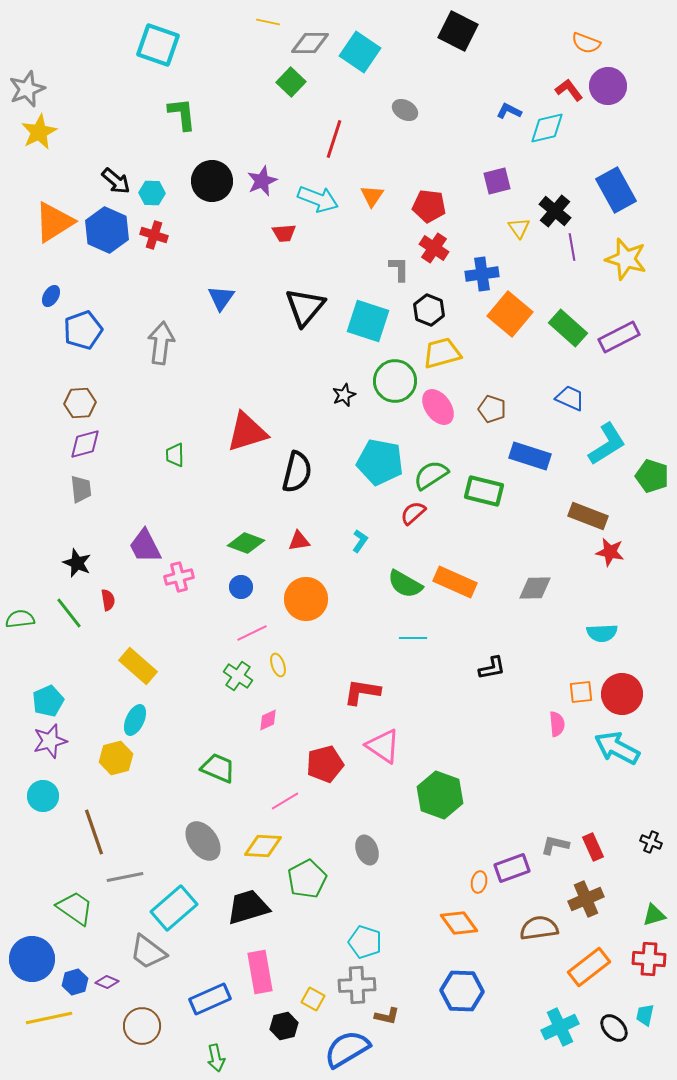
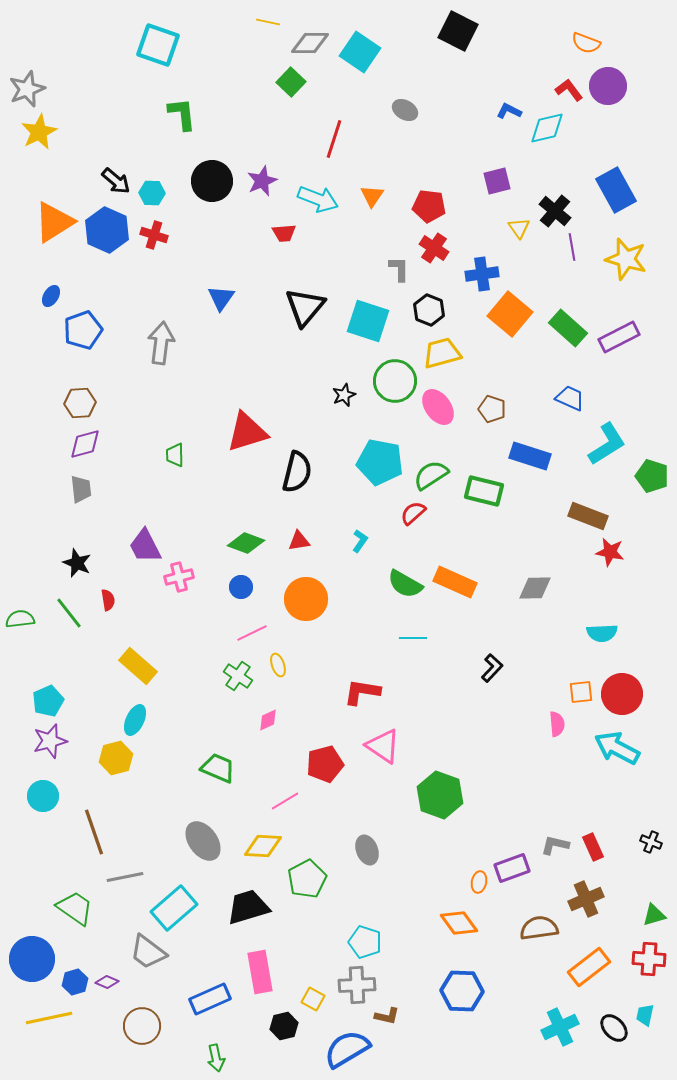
black L-shape at (492, 668): rotated 36 degrees counterclockwise
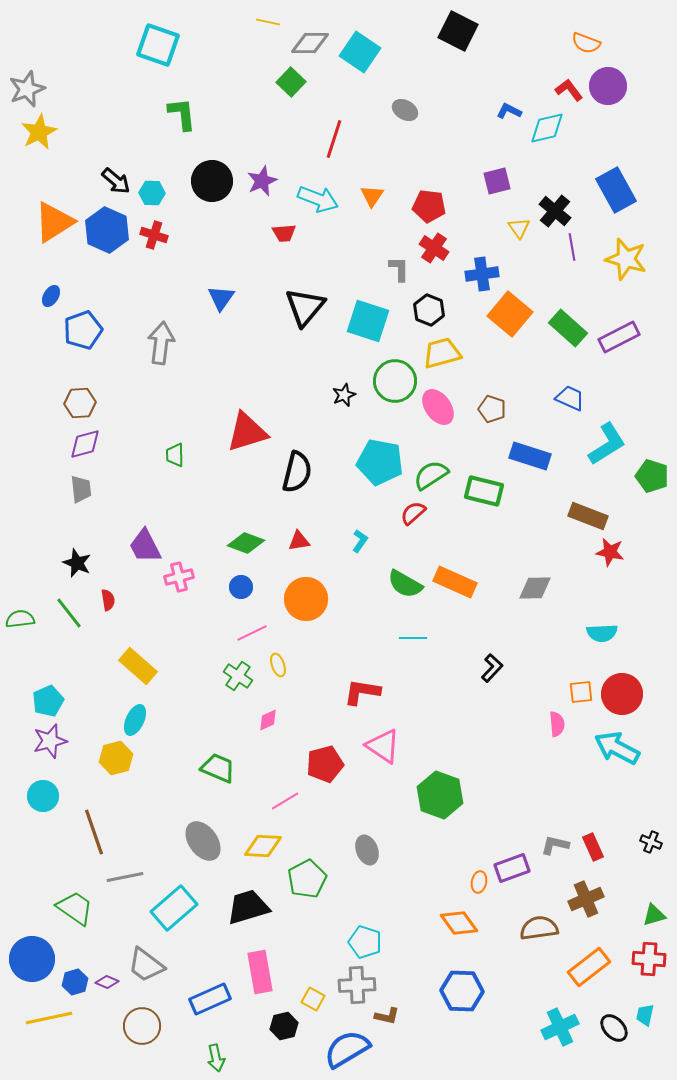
gray trapezoid at (148, 952): moved 2 px left, 13 px down
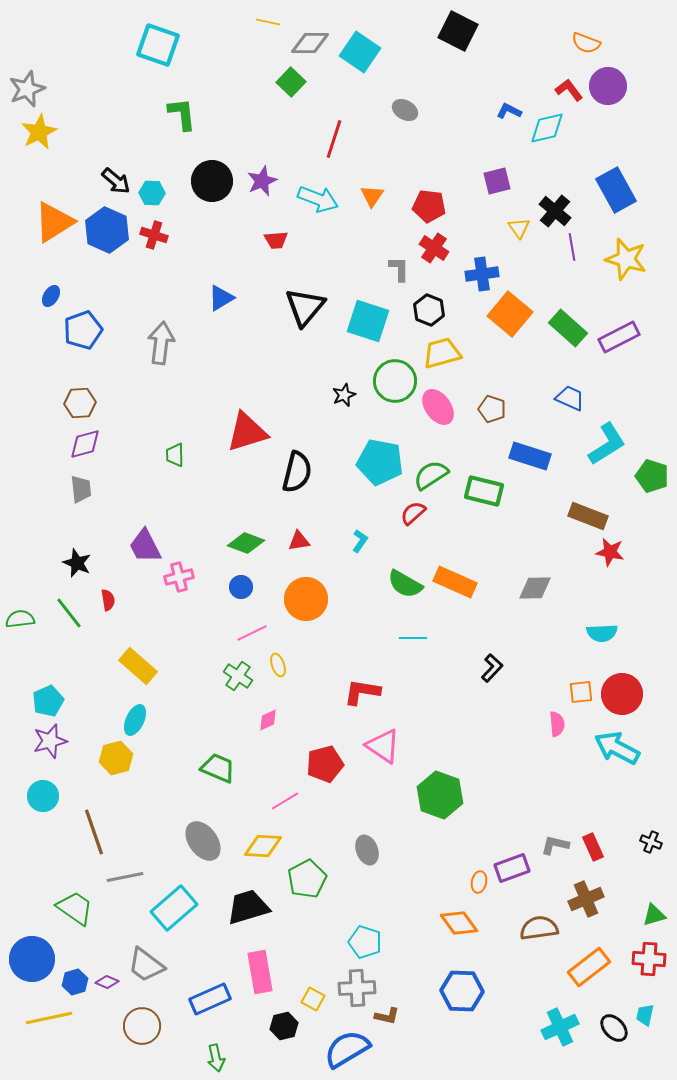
red trapezoid at (284, 233): moved 8 px left, 7 px down
blue triangle at (221, 298): rotated 24 degrees clockwise
gray cross at (357, 985): moved 3 px down
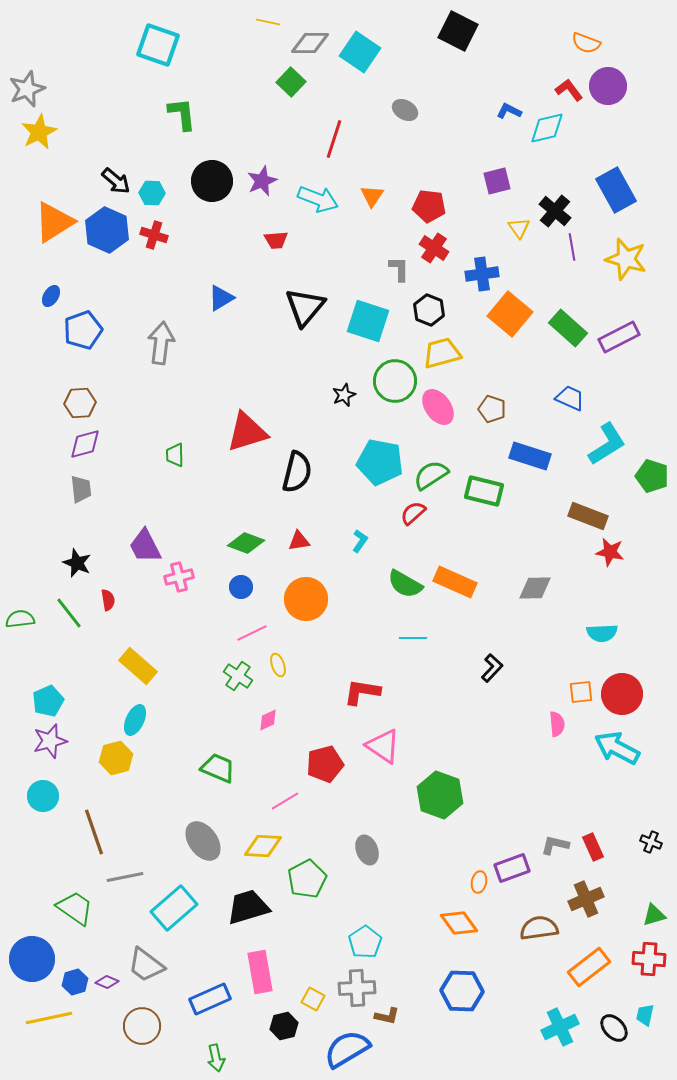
cyan pentagon at (365, 942): rotated 20 degrees clockwise
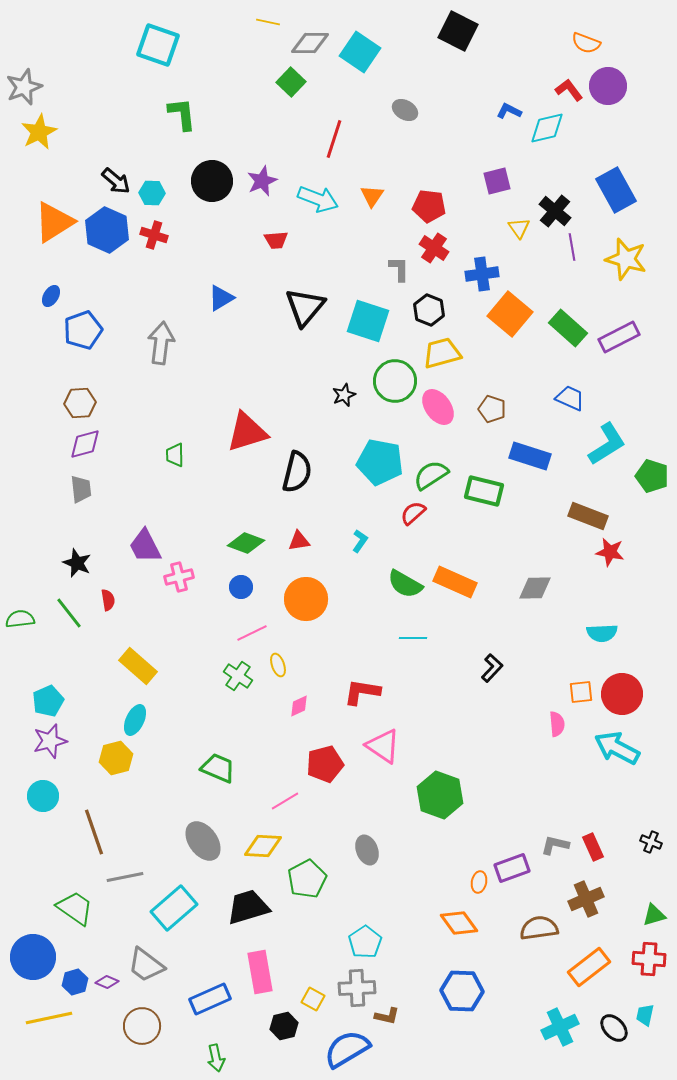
gray star at (27, 89): moved 3 px left, 2 px up
pink diamond at (268, 720): moved 31 px right, 14 px up
blue circle at (32, 959): moved 1 px right, 2 px up
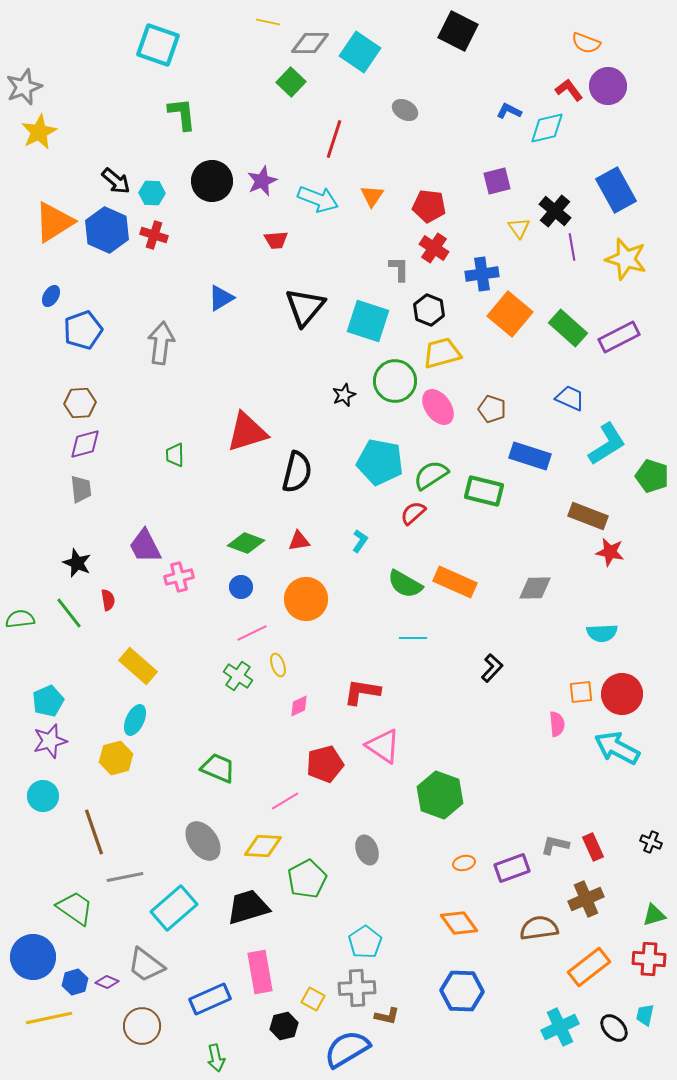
orange ellipse at (479, 882): moved 15 px left, 19 px up; rotated 65 degrees clockwise
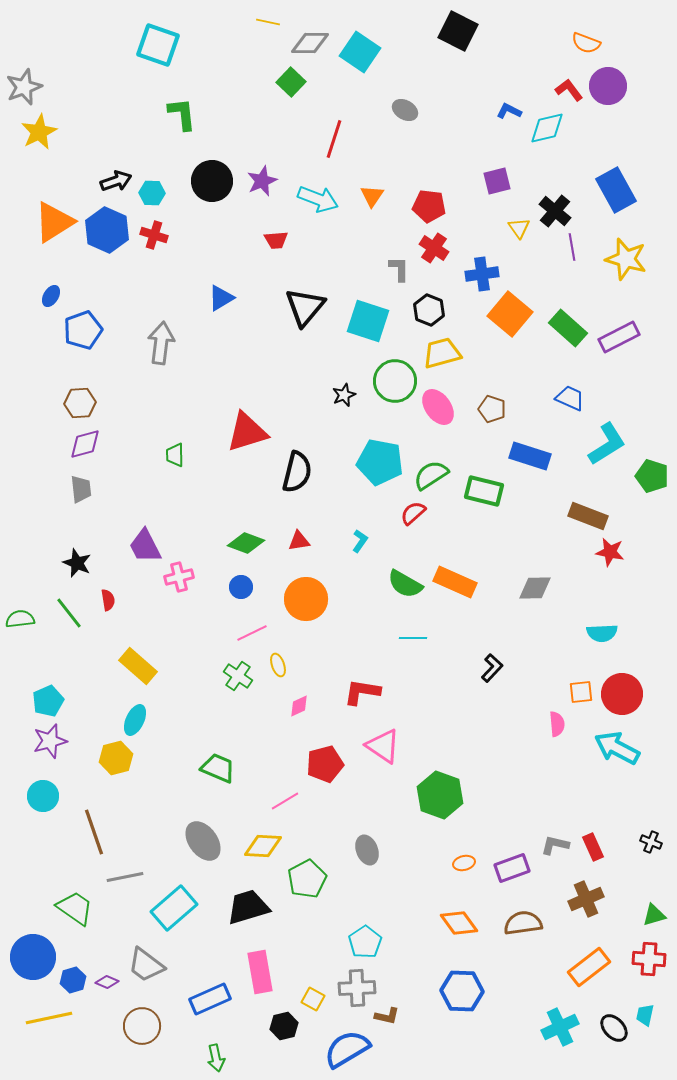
black arrow at (116, 181): rotated 60 degrees counterclockwise
brown semicircle at (539, 928): moved 16 px left, 5 px up
blue hexagon at (75, 982): moved 2 px left, 2 px up
